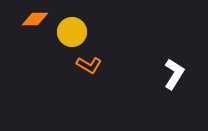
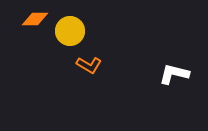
yellow circle: moved 2 px left, 1 px up
white L-shape: rotated 108 degrees counterclockwise
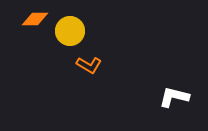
white L-shape: moved 23 px down
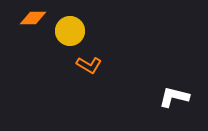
orange diamond: moved 2 px left, 1 px up
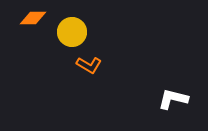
yellow circle: moved 2 px right, 1 px down
white L-shape: moved 1 px left, 2 px down
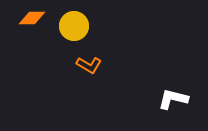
orange diamond: moved 1 px left
yellow circle: moved 2 px right, 6 px up
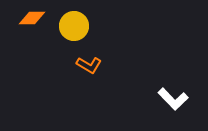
white L-shape: rotated 148 degrees counterclockwise
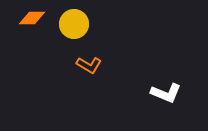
yellow circle: moved 2 px up
white L-shape: moved 7 px left, 6 px up; rotated 24 degrees counterclockwise
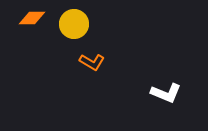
orange L-shape: moved 3 px right, 3 px up
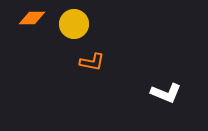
orange L-shape: rotated 20 degrees counterclockwise
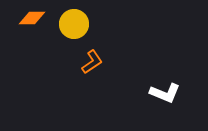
orange L-shape: rotated 45 degrees counterclockwise
white L-shape: moved 1 px left
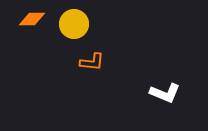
orange diamond: moved 1 px down
orange L-shape: rotated 40 degrees clockwise
